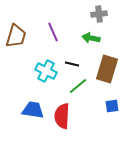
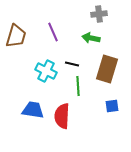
green line: rotated 54 degrees counterclockwise
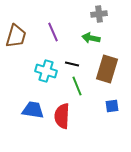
cyan cross: rotated 10 degrees counterclockwise
green line: moved 1 px left; rotated 18 degrees counterclockwise
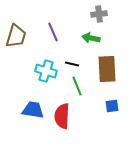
brown rectangle: rotated 20 degrees counterclockwise
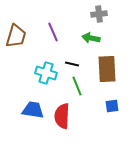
cyan cross: moved 2 px down
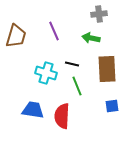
purple line: moved 1 px right, 1 px up
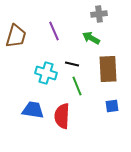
green arrow: rotated 18 degrees clockwise
brown rectangle: moved 1 px right
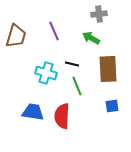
blue trapezoid: moved 2 px down
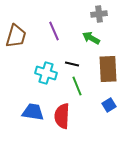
blue square: moved 3 px left, 1 px up; rotated 24 degrees counterclockwise
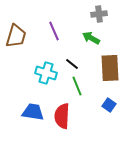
black line: rotated 24 degrees clockwise
brown rectangle: moved 2 px right, 1 px up
blue square: rotated 24 degrees counterclockwise
